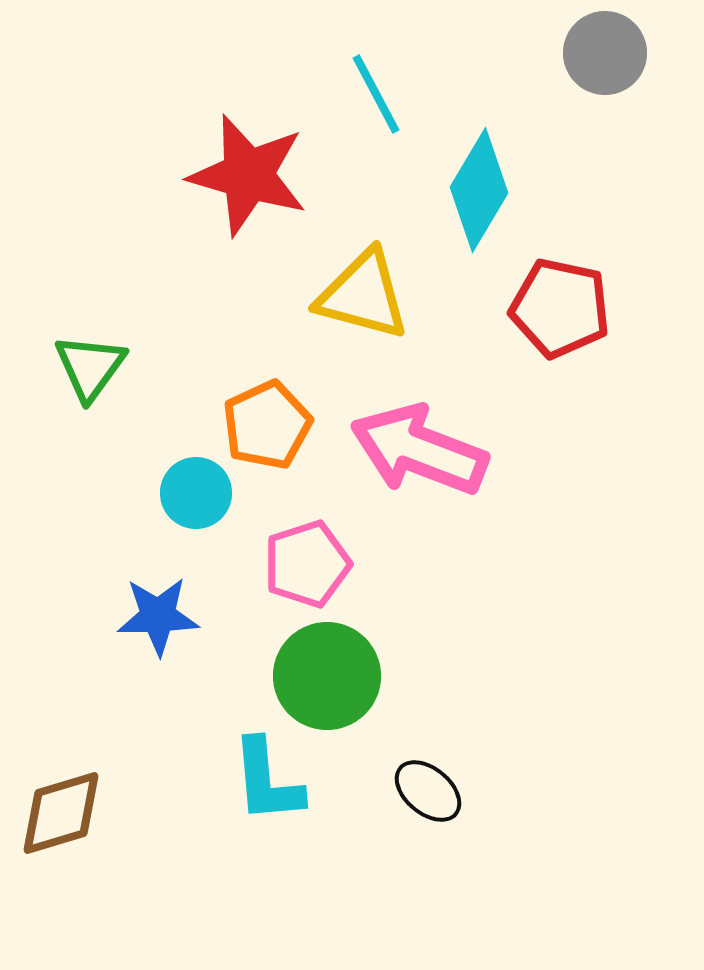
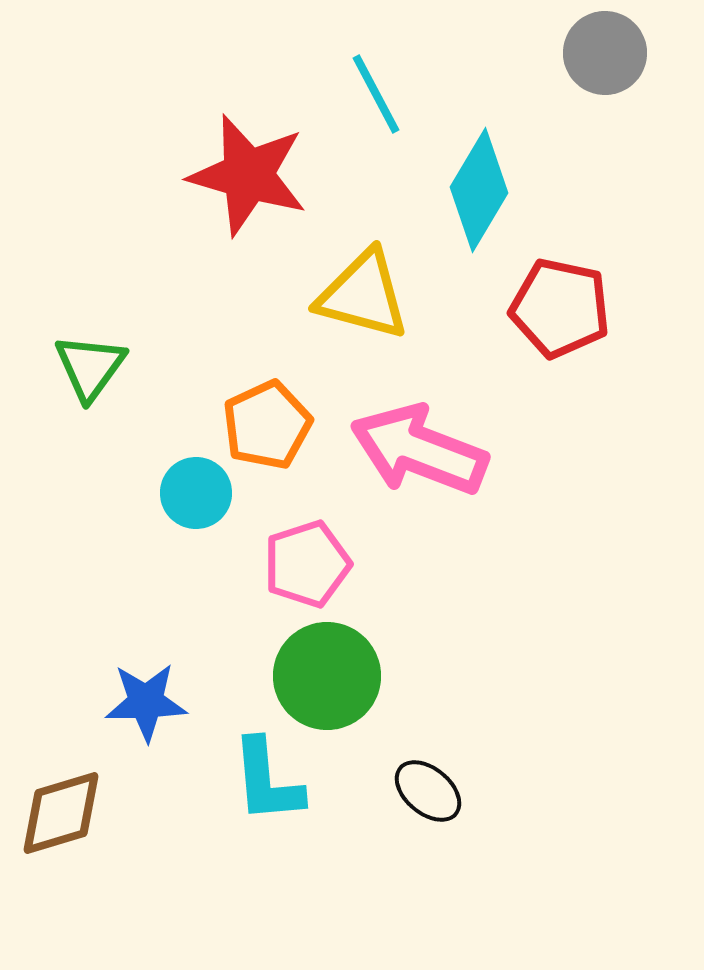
blue star: moved 12 px left, 86 px down
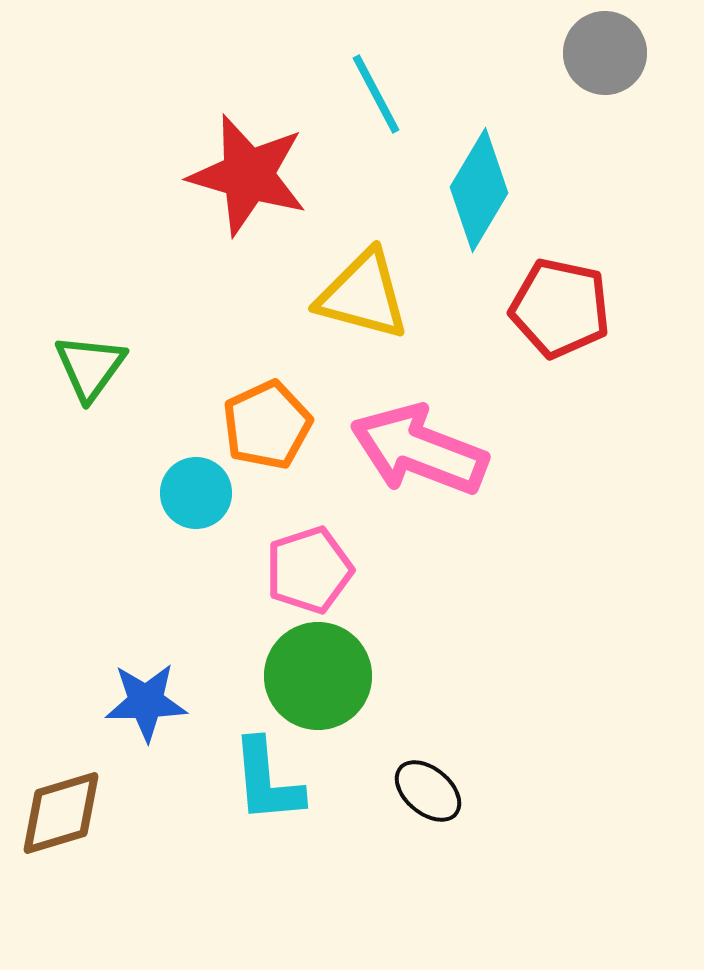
pink pentagon: moved 2 px right, 6 px down
green circle: moved 9 px left
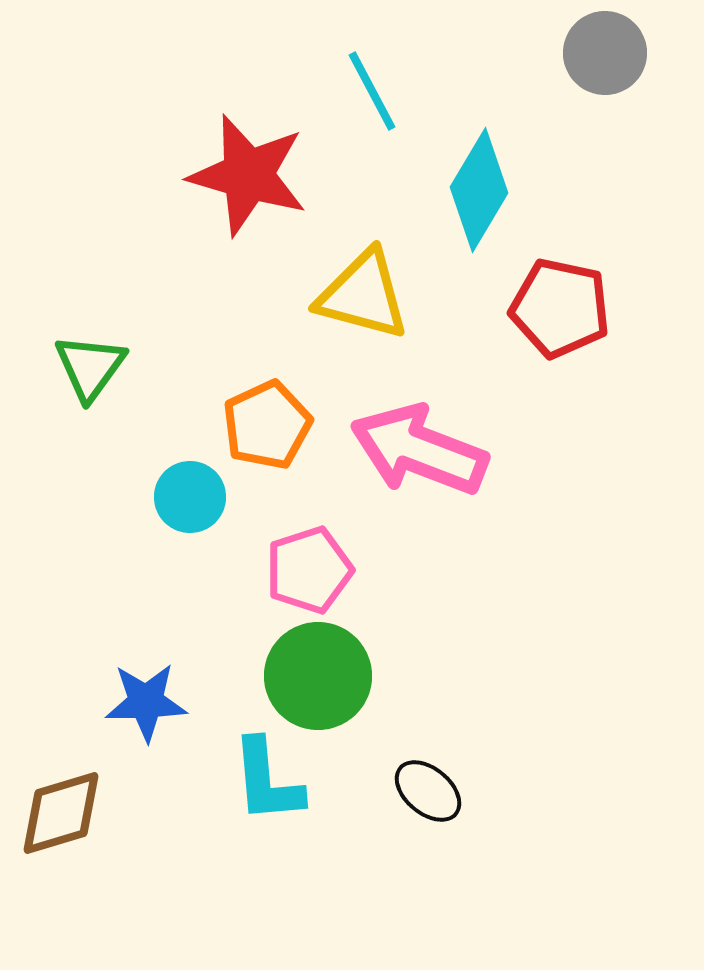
cyan line: moved 4 px left, 3 px up
cyan circle: moved 6 px left, 4 px down
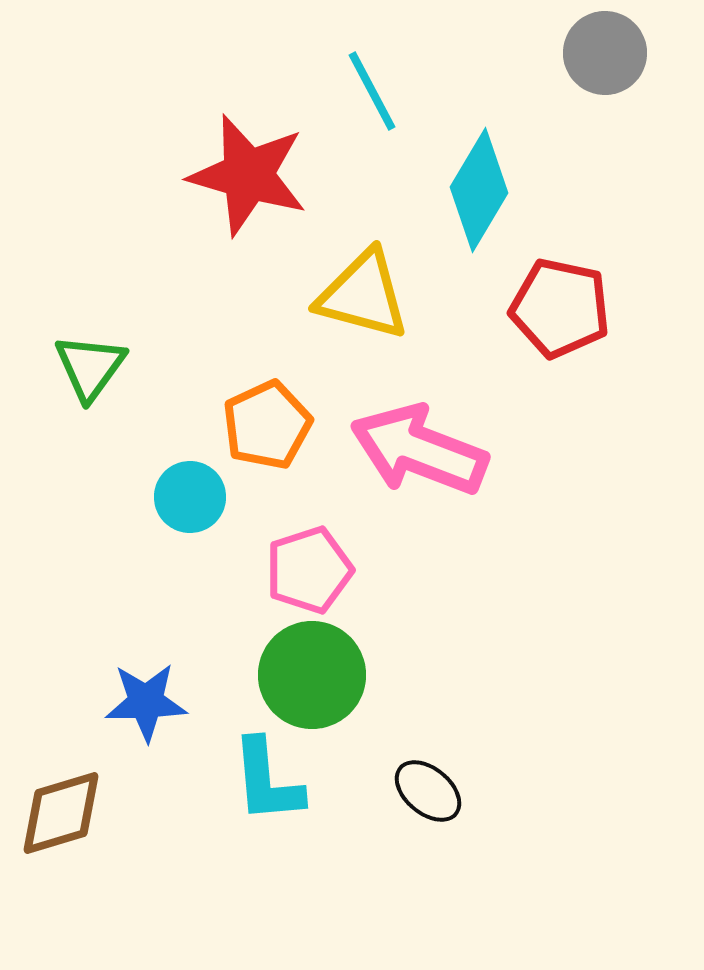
green circle: moved 6 px left, 1 px up
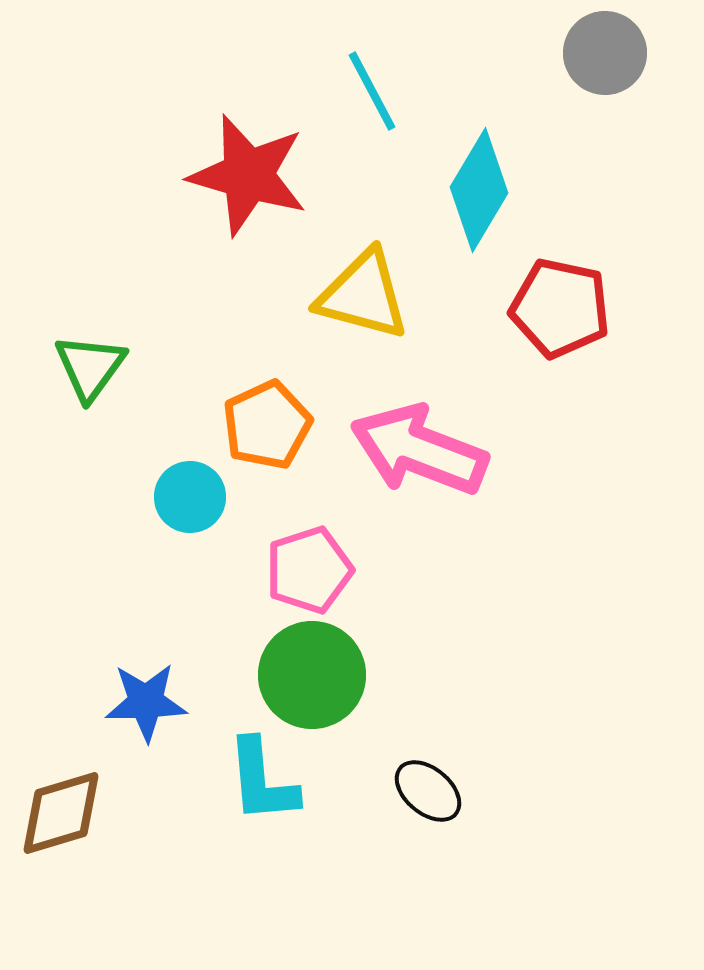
cyan L-shape: moved 5 px left
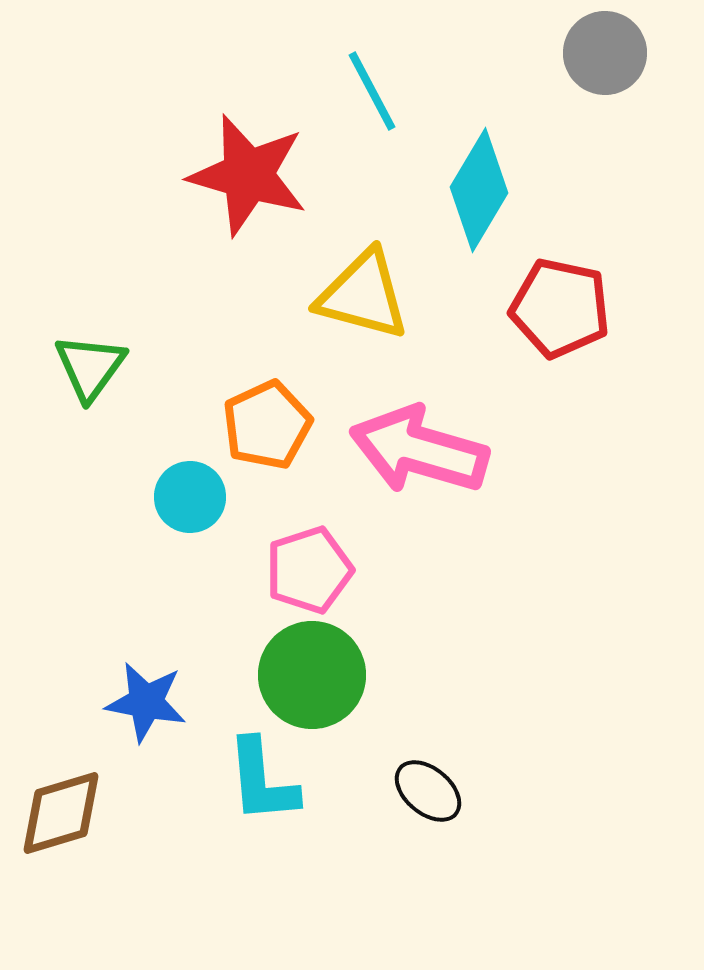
pink arrow: rotated 5 degrees counterclockwise
blue star: rotated 12 degrees clockwise
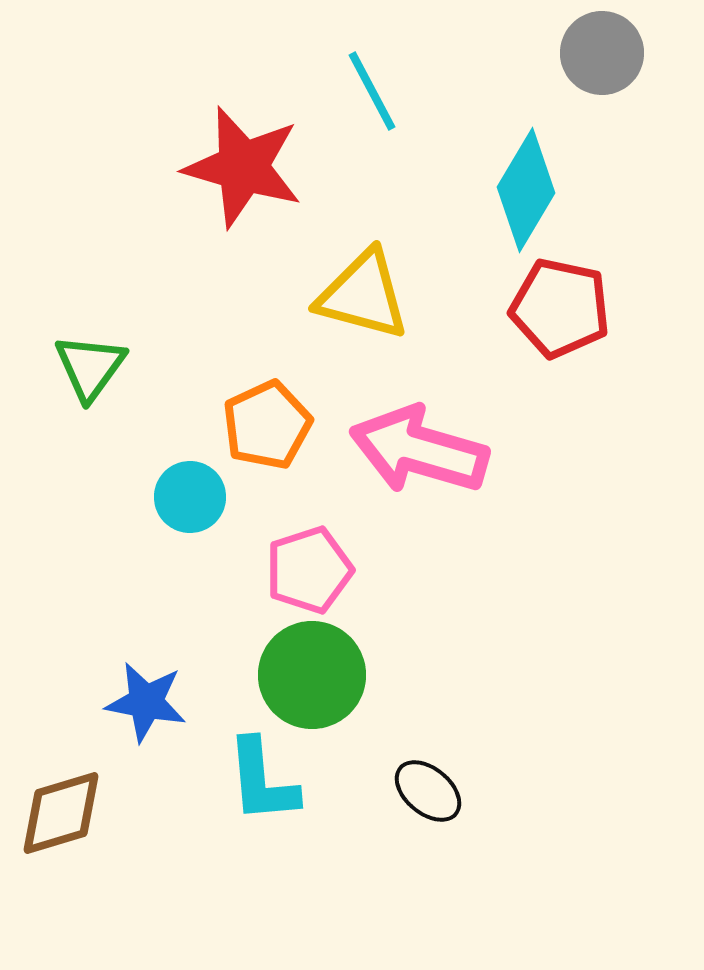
gray circle: moved 3 px left
red star: moved 5 px left, 8 px up
cyan diamond: moved 47 px right
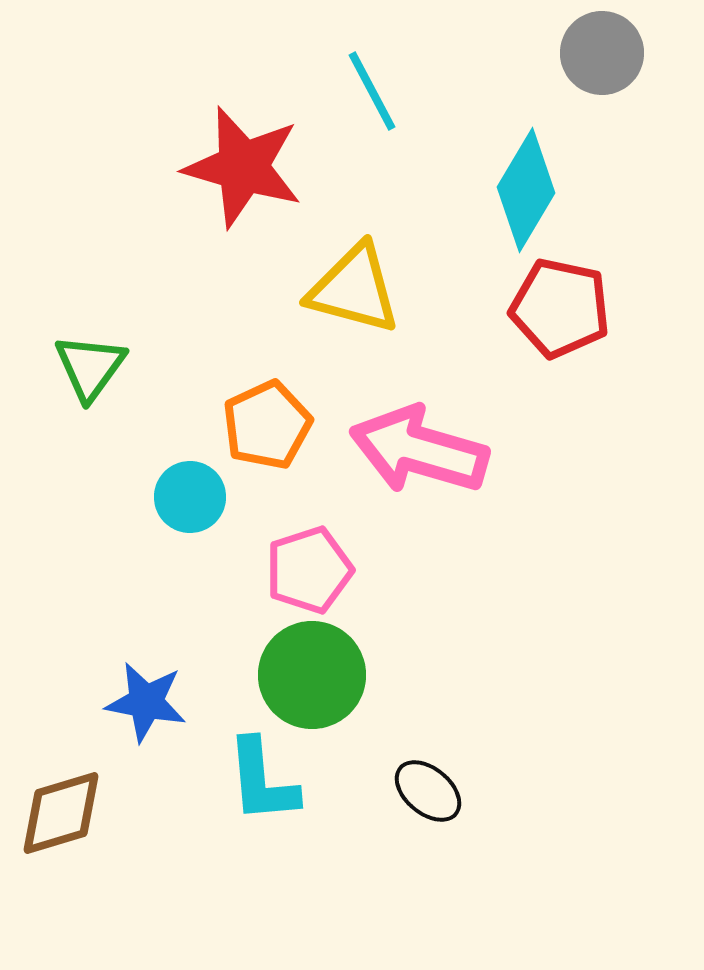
yellow triangle: moved 9 px left, 6 px up
